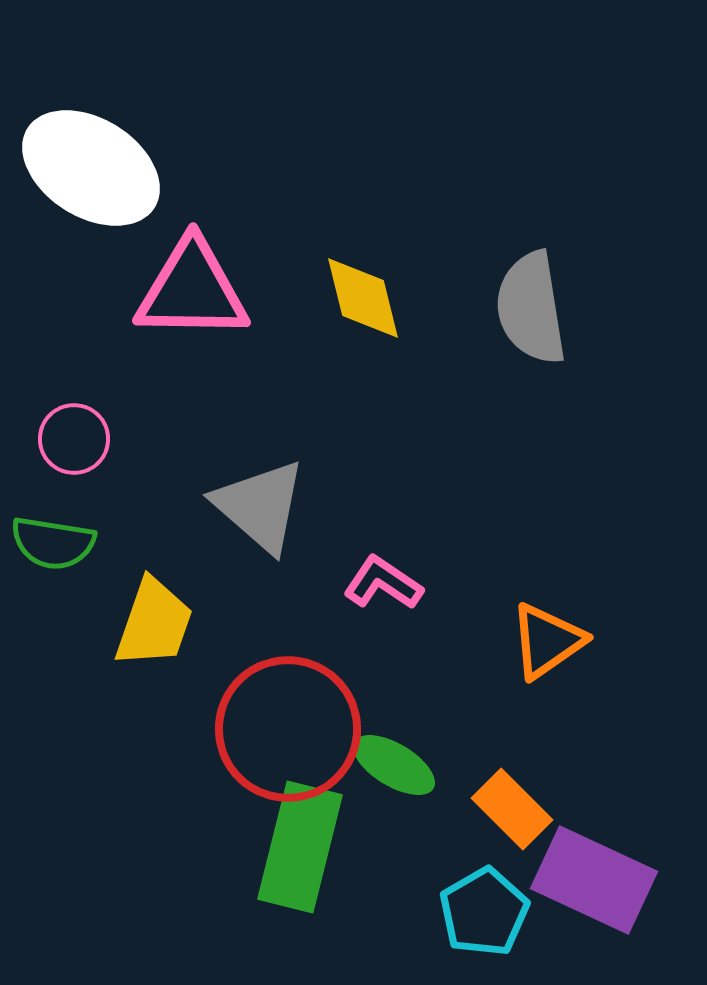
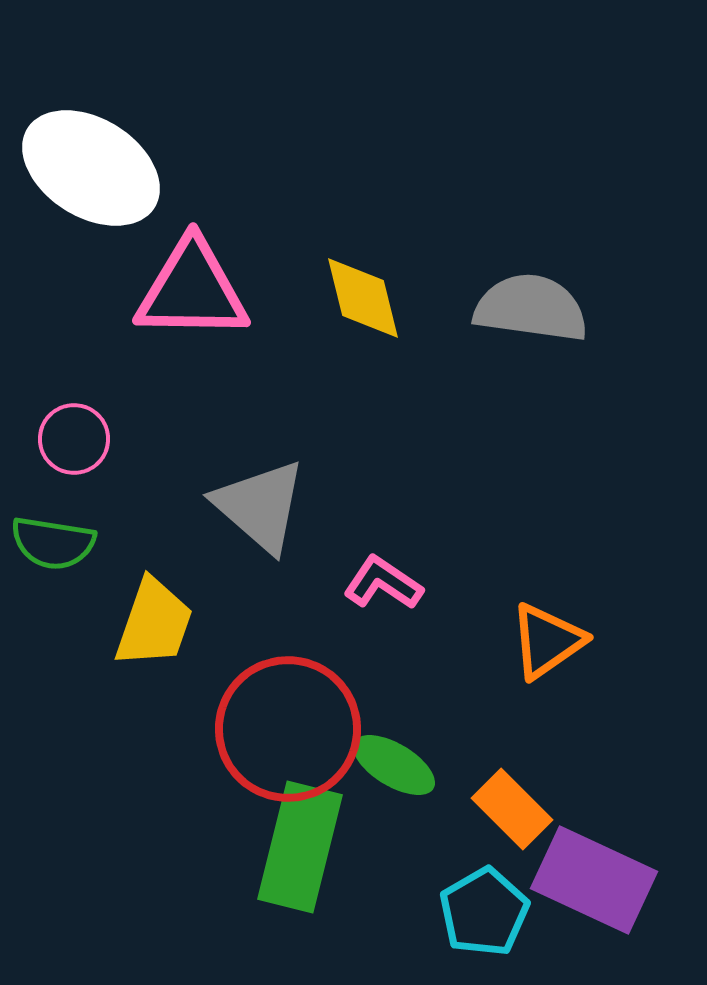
gray semicircle: rotated 107 degrees clockwise
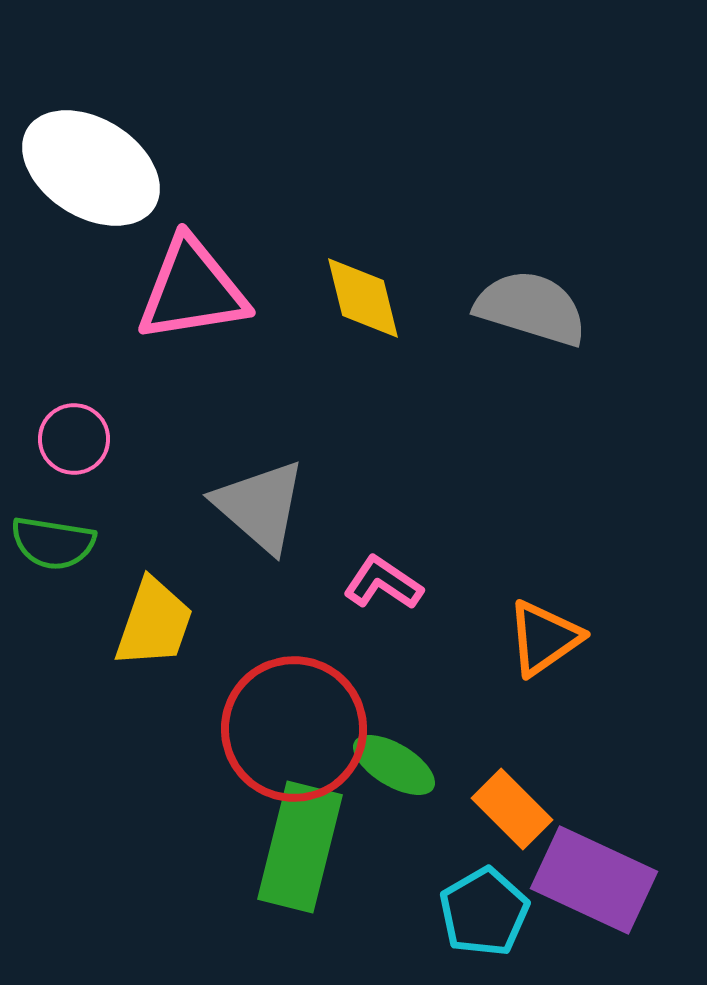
pink triangle: rotated 10 degrees counterclockwise
gray semicircle: rotated 9 degrees clockwise
orange triangle: moved 3 px left, 3 px up
red circle: moved 6 px right
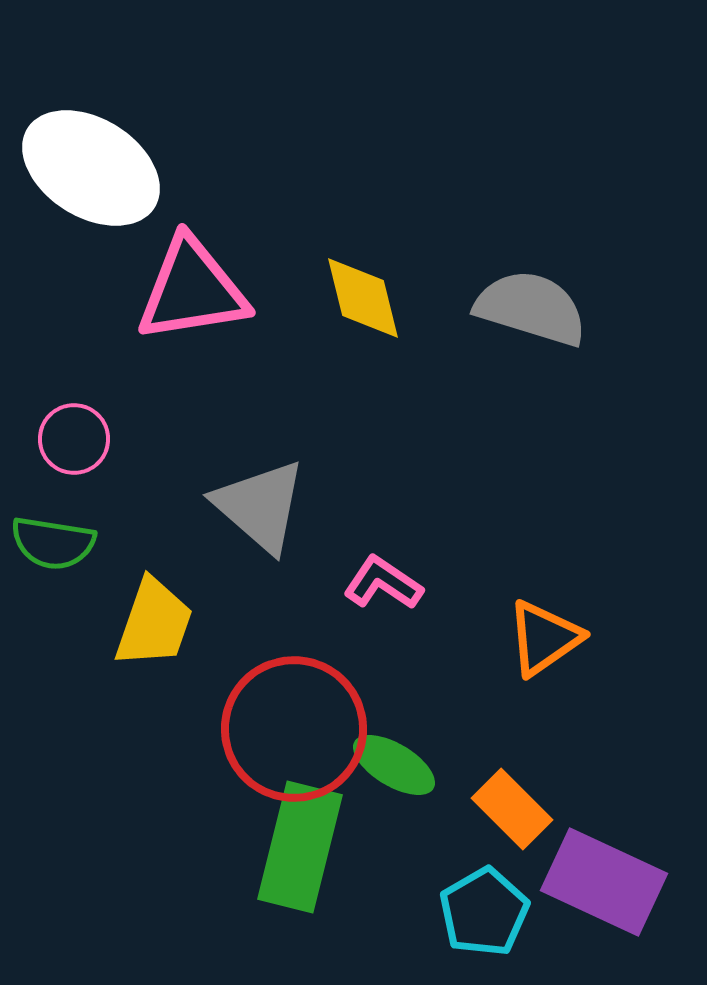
purple rectangle: moved 10 px right, 2 px down
